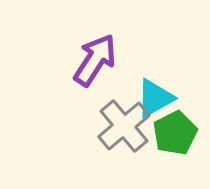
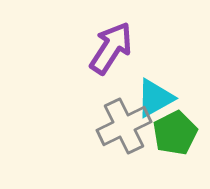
purple arrow: moved 16 px right, 12 px up
gray cross: rotated 14 degrees clockwise
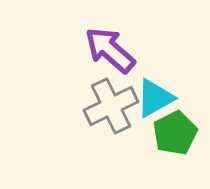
purple arrow: moved 1 px left, 2 px down; rotated 82 degrees counterclockwise
gray cross: moved 13 px left, 20 px up
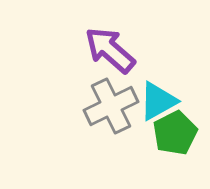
cyan triangle: moved 3 px right, 3 px down
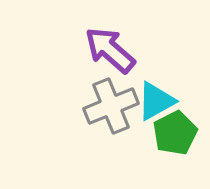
cyan triangle: moved 2 px left
gray cross: rotated 4 degrees clockwise
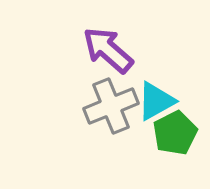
purple arrow: moved 2 px left
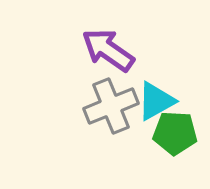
purple arrow: rotated 6 degrees counterclockwise
green pentagon: rotated 30 degrees clockwise
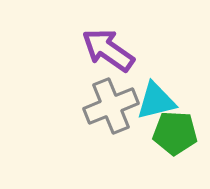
cyan triangle: rotated 15 degrees clockwise
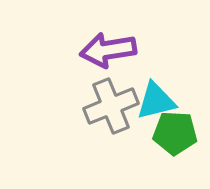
purple arrow: rotated 44 degrees counterclockwise
